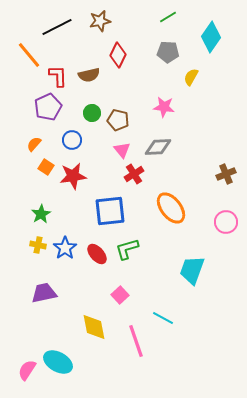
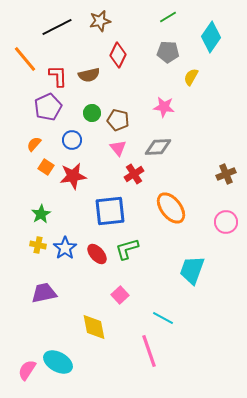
orange line: moved 4 px left, 4 px down
pink triangle: moved 4 px left, 2 px up
pink line: moved 13 px right, 10 px down
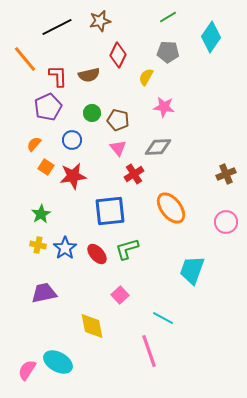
yellow semicircle: moved 45 px left
yellow diamond: moved 2 px left, 1 px up
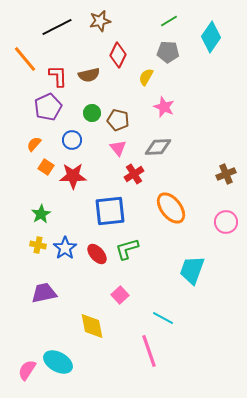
green line: moved 1 px right, 4 px down
pink star: rotated 15 degrees clockwise
red star: rotated 8 degrees clockwise
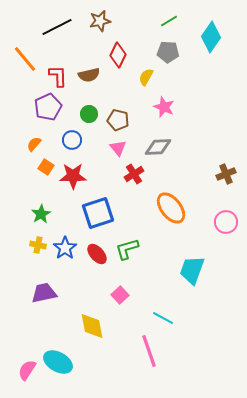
green circle: moved 3 px left, 1 px down
blue square: moved 12 px left, 2 px down; rotated 12 degrees counterclockwise
